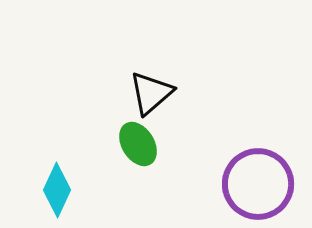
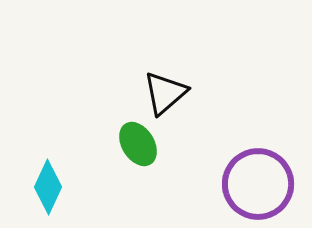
black triangle: moved 14 px right
cyan diamond: moved 9 px left, 3 px up
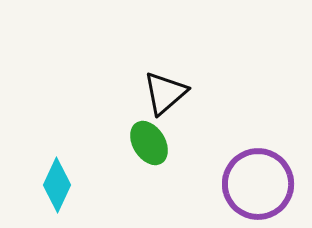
green ellipse: moved 11 px right, 1 px up
cyan diamond: moved 9 px right, 2 px up
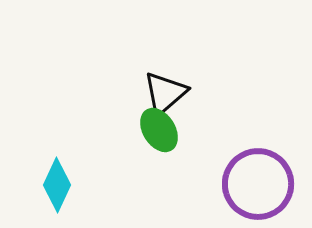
green ellipse: moved 10 px right, 13 px up
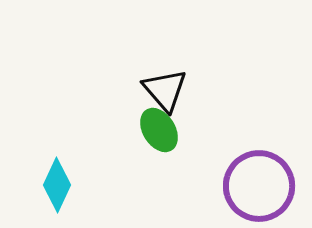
black triangle: moved 3 px up; rotated 30 degrees counterclockwise
purple circle: moved 1 px right, 2 px down
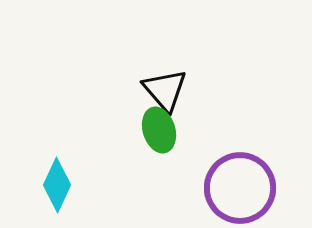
green ellipse: rotated 15 degrees clockwise
purple circle: moved 19 px left, 2 px down
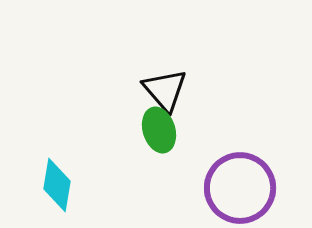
cyan diamond: rotated 16 degrees counterclockwise
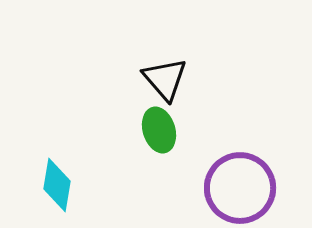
black triangle: moved 11 px up
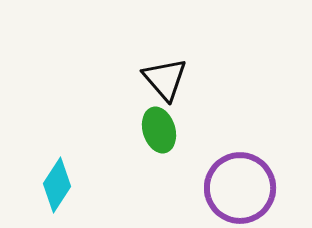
cyan diamond: rotated 24 degrees clockwise
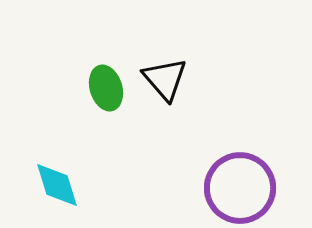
green ellipse: moved 53 px left, 42 px up
cyan diamond: rotated 50 degrees counterclockwise
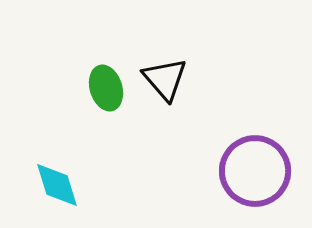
purple circle: moved 15 px right, 17 px up
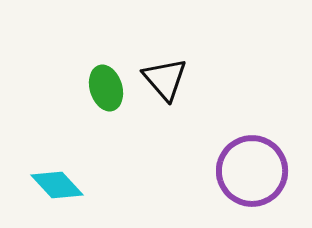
purple circle: moved 3 px left
cyan diamond: rotated 26 degrees counterclockwise
